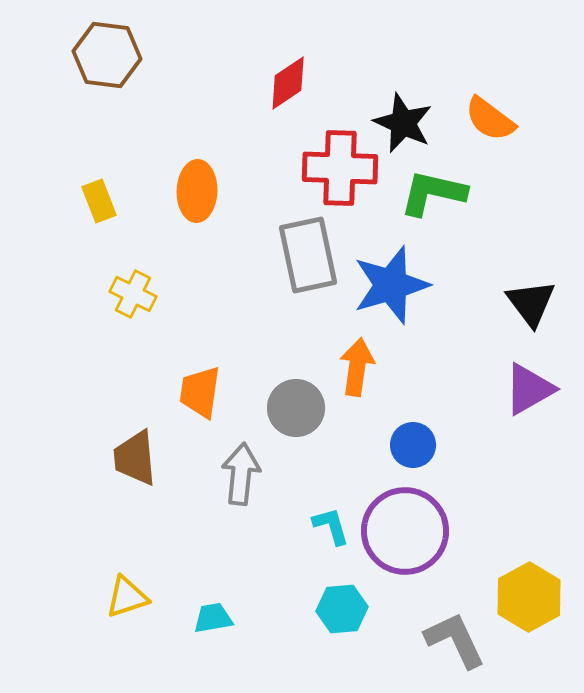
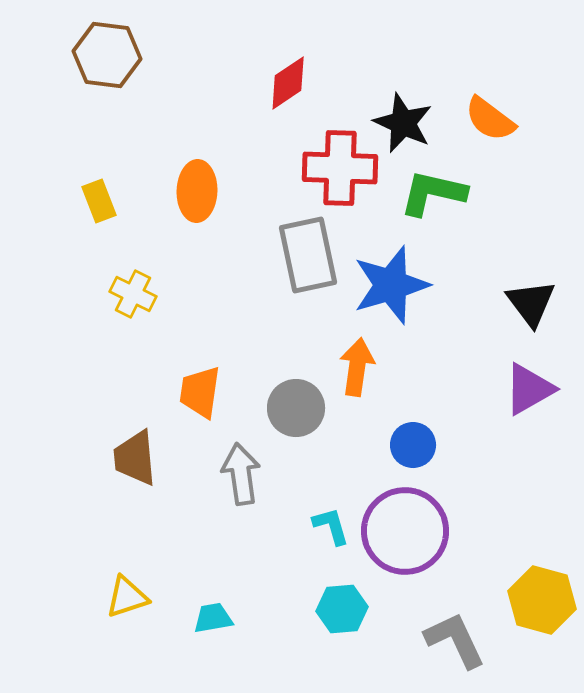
gray arrow: rotated 14 degrees counterclockwise
yellow hexagon: moved 13 px right, 3 px down; rotated 16 degrees counterclockwise
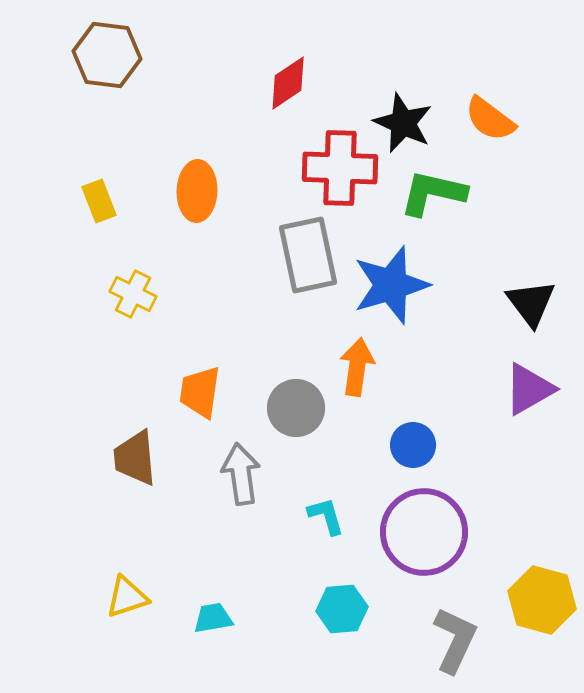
cyan L-shape: moved 5 px left, 10 px up
purple circle: moved 19 px right, 1 px down
gray L-shape: rotated 50 degrees clockwise
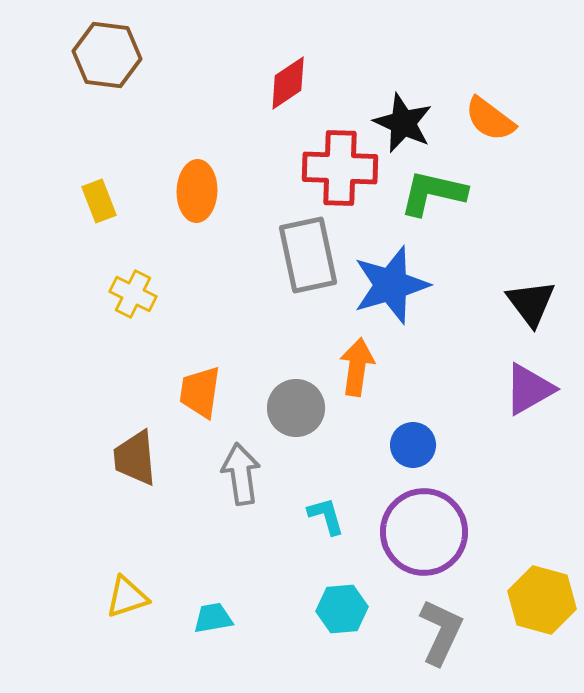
gray L-shape: moved 14 px left, 8 px up
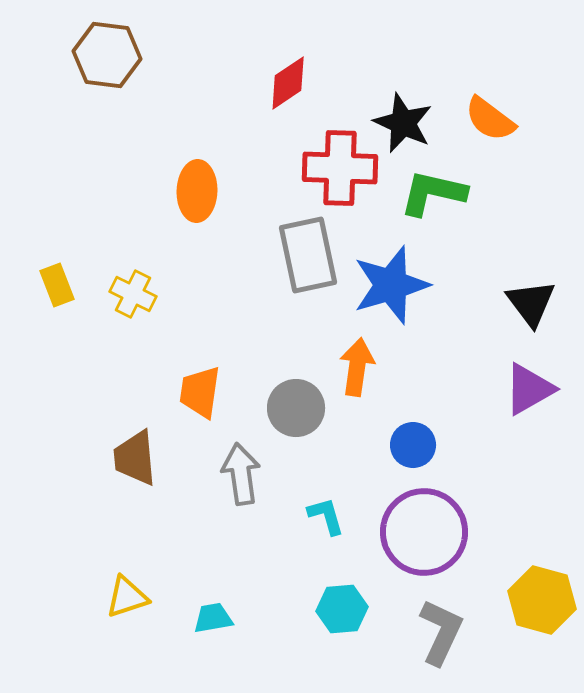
yellow rectangle: moved 42 px left, 84 px down
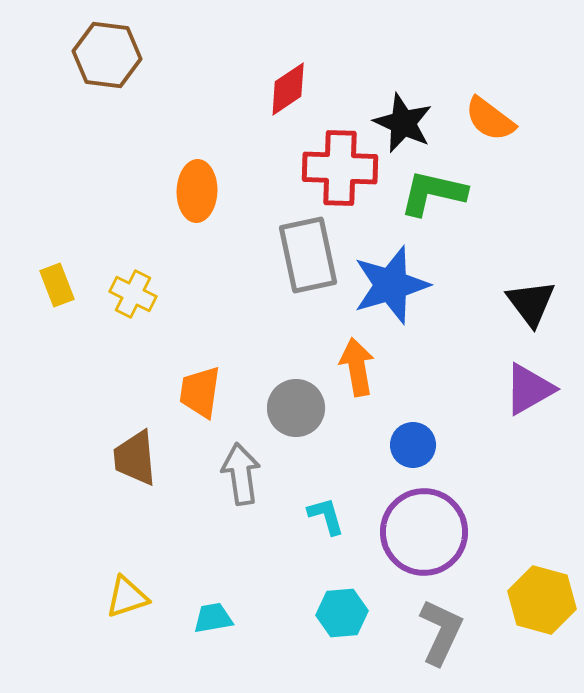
red diamond: moved 6 px down
orange arrow: rotated 18 degrees counterclockwise
cyan hexagon: moved 4 px down
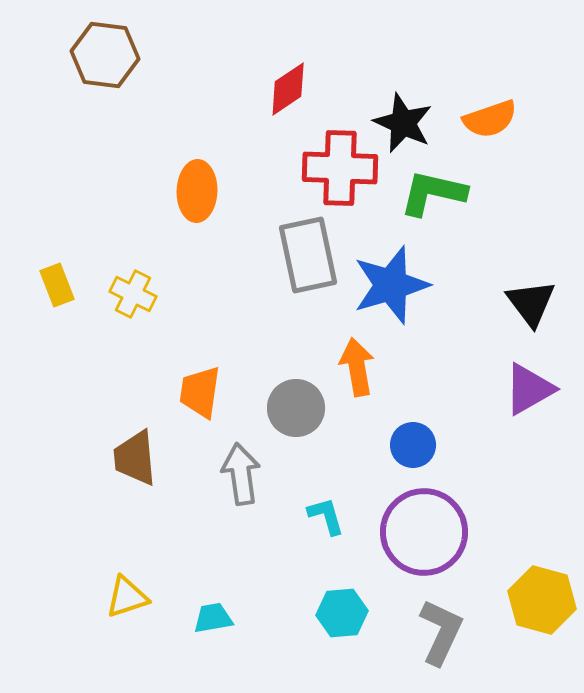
brown hexagon: moved 2 px left
orange semicircle: rotated 56 degrees counterclockwise
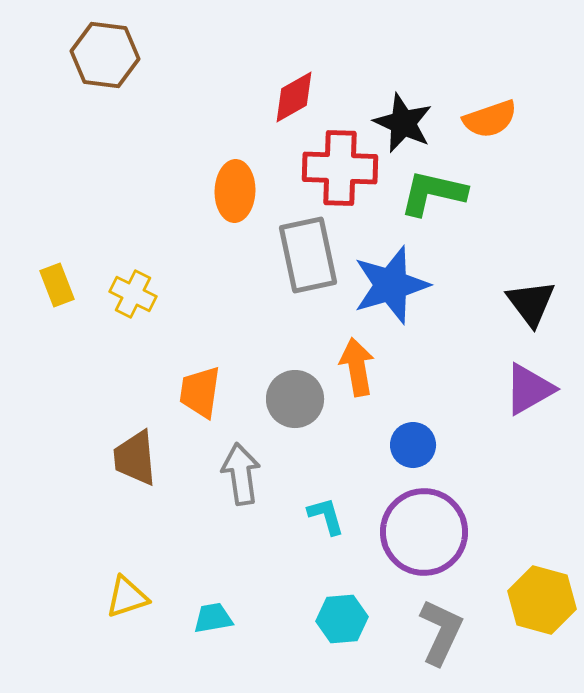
red diamond: moved 6 px right, 8 px down; rotated 4 degrees clockwise
orange ellipse: moved 38 px right
gray circle: moved 1 px left, 9 px up
cyan hexagon: moved 6 px down
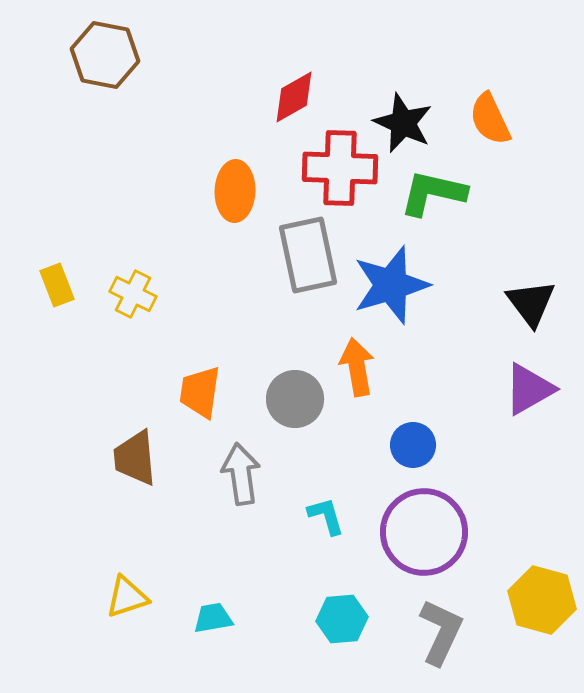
brown hexagon: rotated 4 degrees clockwise
orange semicircle: rotated 84 degrees clockwise
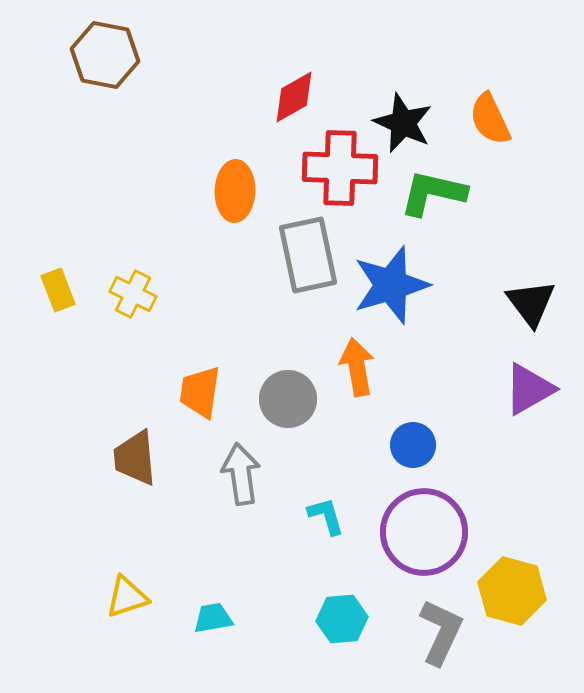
yellow rectangle: moved 1 px right, 5 px down
gray circle: moved 7 px left
yellow hexagon: moved 30 px left, 9 px up
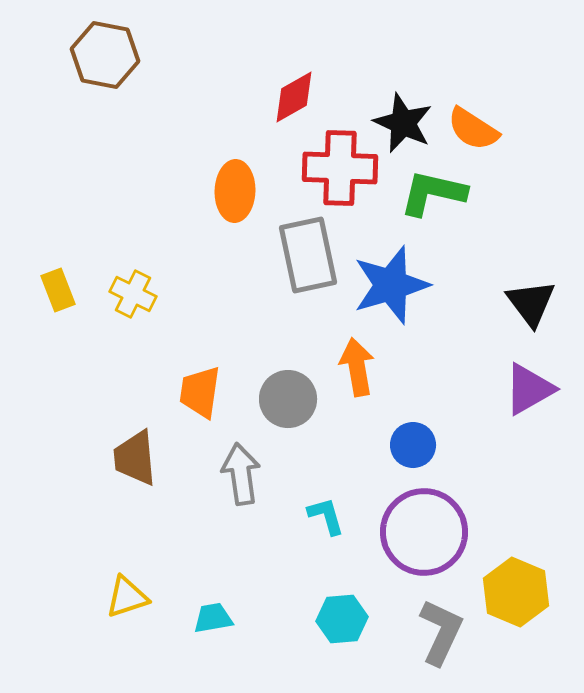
orange semicircle: moved 17 px left, 10 px down; rotated 32 degrees counterclockwise
yellow hexagon: moved 4 px right, 1 px down; rotated 8 degrees clockwise
